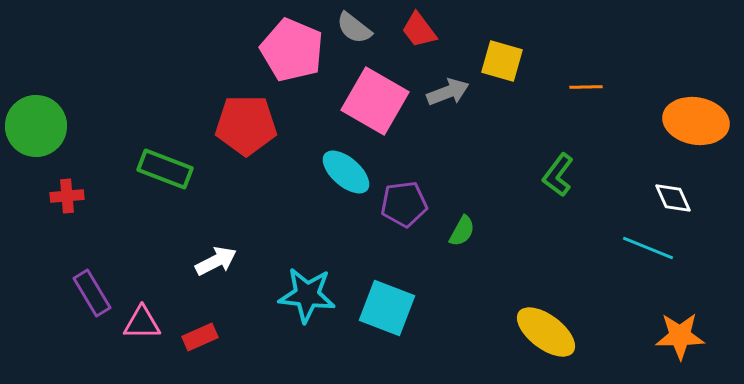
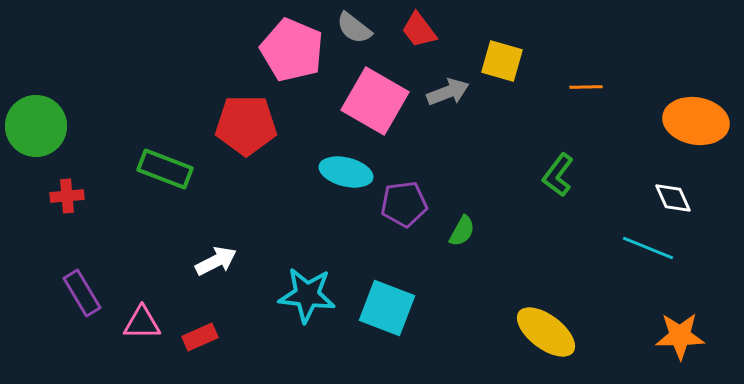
cyan ellipse: rotated 27 degrees counterclockwise
purple rectangle: moved 10 px left
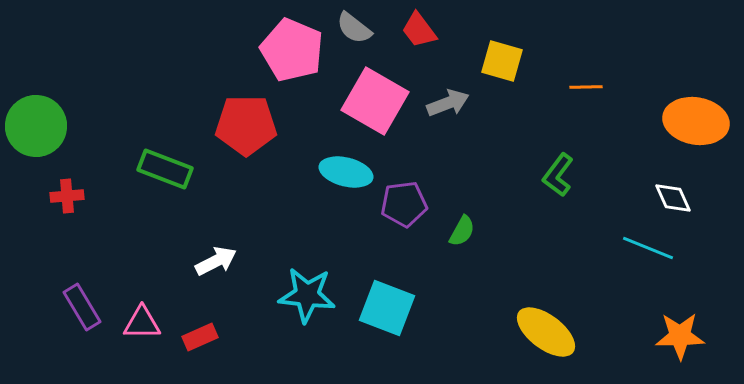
gray arrow: moved 11 px down
purple rectangle: moved 14 px down
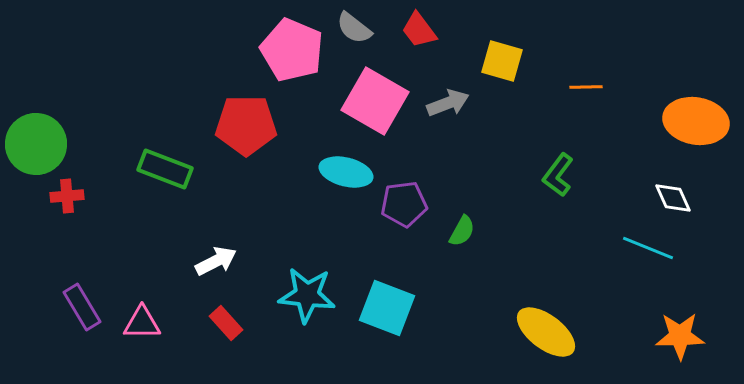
green circle: moved 18 px down
red rectangle: moved 26 px right, 14 px up; rotated 72 degrees clockwise
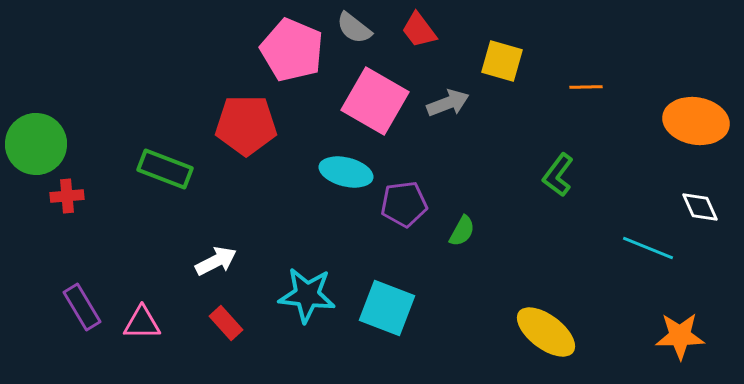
white diamond: moved 27 px right, 9 px down
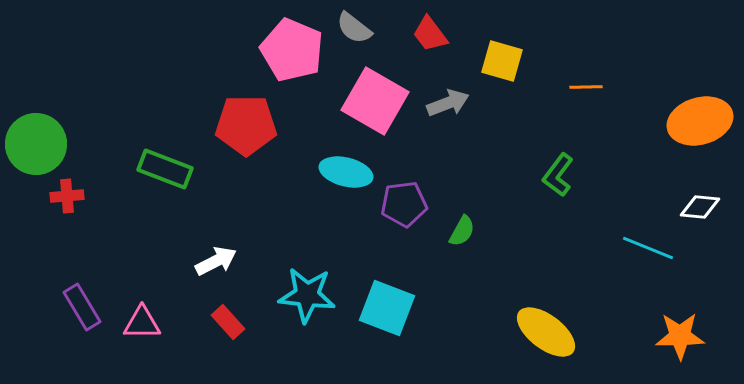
red trapezoid: moved 11 px right, 4 px down
orange ellipse: moved 4 px right; rotated 26 degrees counterclockwise
white diamond: rotated 60 degrees counterclockwise
red rectangle: moved 2 px right, 1 px up
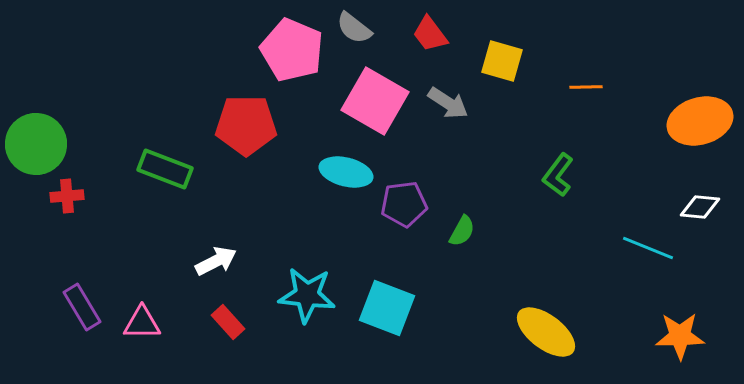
gray arrow: rotated 54 degrees clockwise
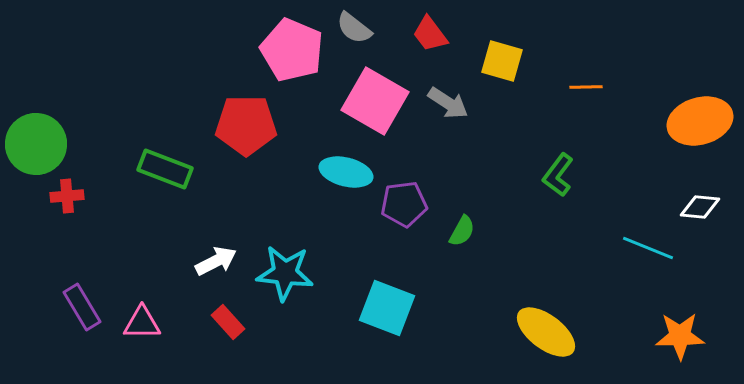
cyan star: moved 22 px left, 22 px up
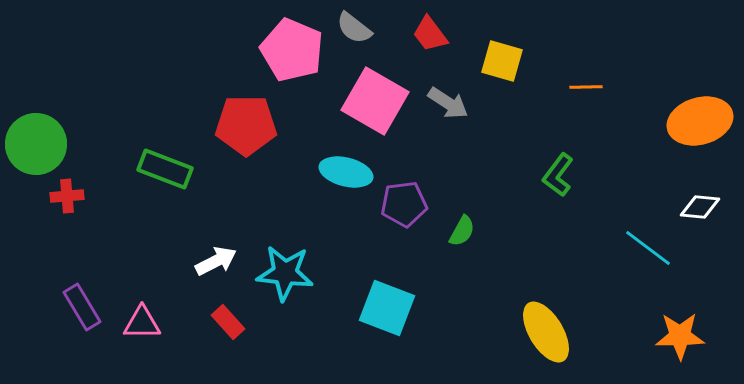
cyan line: rotated 15 degrees clockwise
yellow ellipse: rotated 22 degrees clockwise
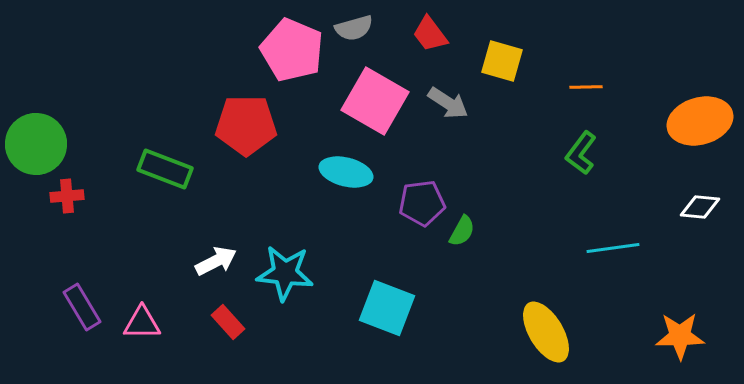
gray semicircle: rotated 54 degrees counterclockwise
green L-shape: moved 23 px right, 22 px up
purple pentagon: moved 18 px right, 1 px up
cyan line: moved 35 px left; rotated 45 degrees counterclockwise
